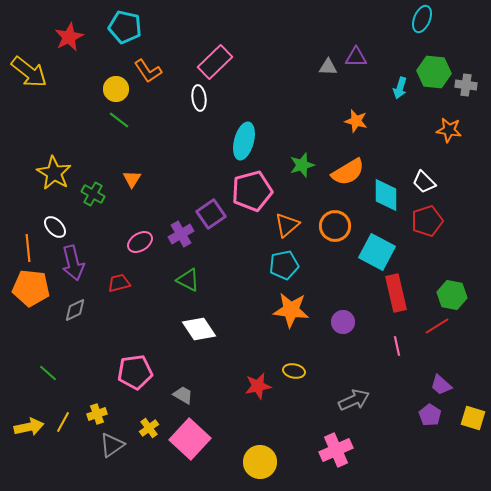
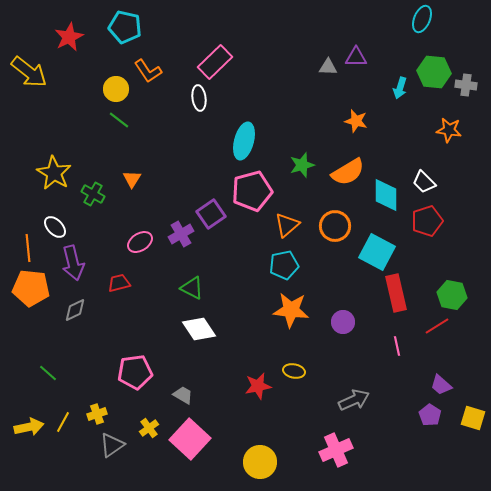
green triangle at (188, 280): moved 4 px right, 8 px down
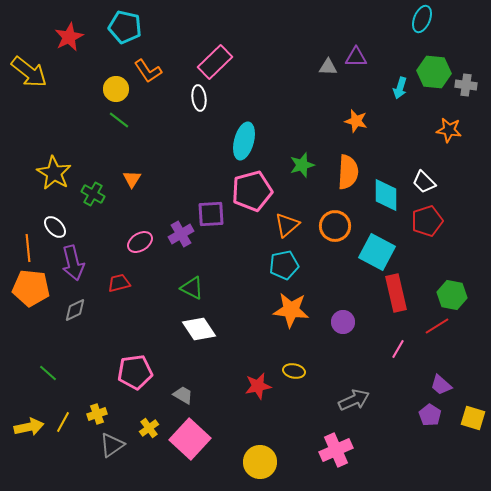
orange semicircle at (348, 172): rotated 56 degrees counterclockwise
purple square at (211, 214): rotated 32 degrees clockwise
pink line at (397, 346): moved 1 px right, 3 px down; rotated 42 degrees clockwise
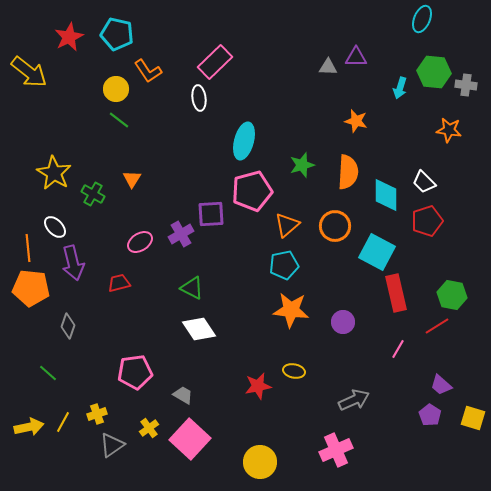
cyan pentagon at (125, 27): moved 8 px left, 7 px down
gray diamond at (75, 310): moved 7 px left, 16 px down; rotated 45 degrees counterclockwise
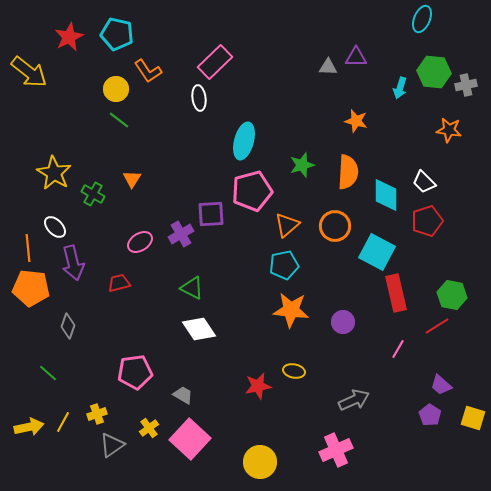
gray cross at (466, 85): rotated 20 degrees counterclockwise
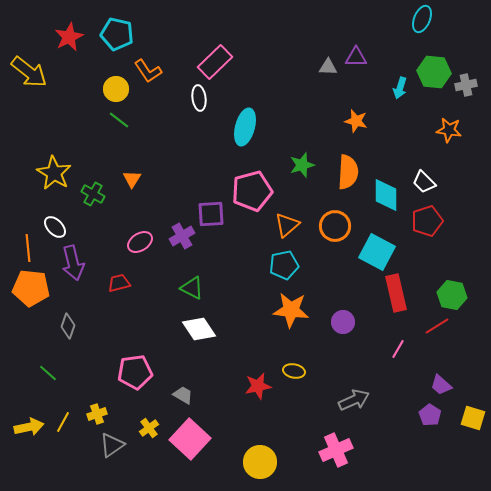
cyan ellipse at (244, 141): moved 1 px right, 14 px up
purple cross at (181, 234): moved 1 px right, 2 px down
